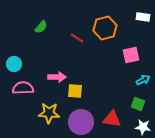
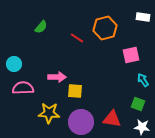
cyan arrow: rotated 96 degrees counterclockwise
white star: moved 1 px left
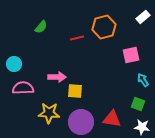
white rectangle: rotated 48 degrees counterclockwise
orange hexagon: moved 1 px left, 1 px up
red line: rotated 48 degrees counterclockwise
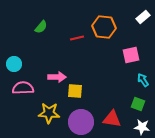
orange hexagon: rotated 20 degrees clockwise
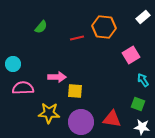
pink square: rotated 18 degrees counterclockwise
cyan circle: moved 1 px left
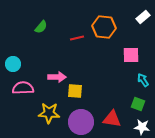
pink square: rotated 30 degrees clockwise
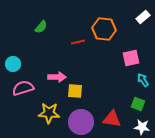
orange hexagon: moved 2 px down
red line: moved 1 px right, 4 px down
pink square: moved 3 px down; rotated 12 degrees counterclockwise
pink semicircle: rotated 15 degrees counterclockwise
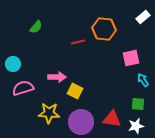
green semicircle: moved 5 px left
yellow square: rotated 21 degrees clockwise
green square: rotated 16 degrees counterclockwise
white star: moved 6 px left, 1 px up; rotated 21 degrees counterclockwise
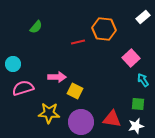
pink square: rotated 30 degrees counterclockwise
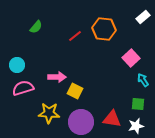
red line: moved 3 px left, 6 px up; rotated 24 degrees counterclockwise
cyan circle: moved 4 px right, 1 px down
